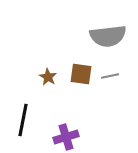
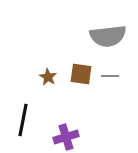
gray line: rotated 12 degrees clockwise
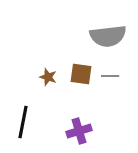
brown star: rotated 12 degrees counterclockwise
black line: moved 2 px down
purple cross: moved 13 px right, 6 px up
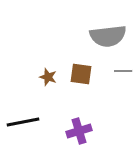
gray line: moved 13 px right, 5 px up
black line: rotated 68 degrees clockwise
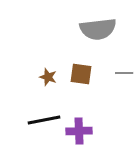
gray semicircle: moved 10 px left, 7 px up
gray line: moved 1 px right, 2 px down
black line: moved 21 px right, 2 px up
purple cross: rotated 15 degrees clockwise
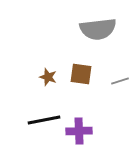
gray line: moved 4 px left, 8 px down; rotated 18 degrees counterclockwise
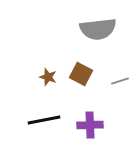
brown square: rotated 20 degrees clockwise
purple cross: moved 11 px right, 6 px up
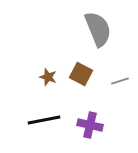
gray semicircle: rotated 105 degrees counterclockwise
purple cross: rotated 15 degrees clockwise
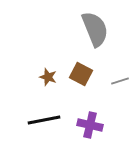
gray semicircle: moved 3 px left
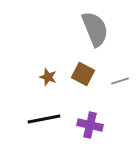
brown square: moved 2 px right
black line: moved 1 px up
